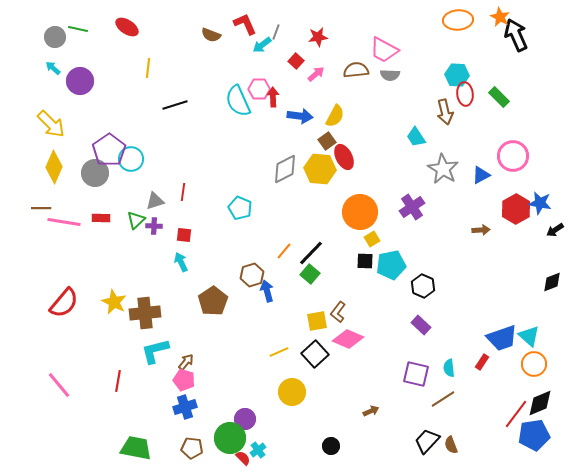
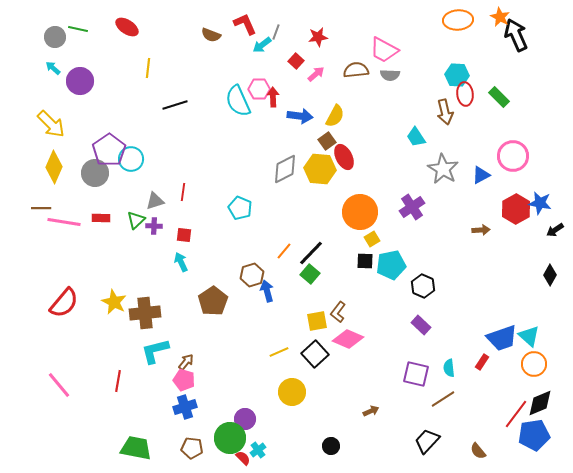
black diamond at (552, 282): moved 2 px left, 7 px up; rotated 40 degrees counterclockwise
brown semicircle at (451, 445): moved 27 px right, 6 px down; rotated 18 degrees counterclockwise
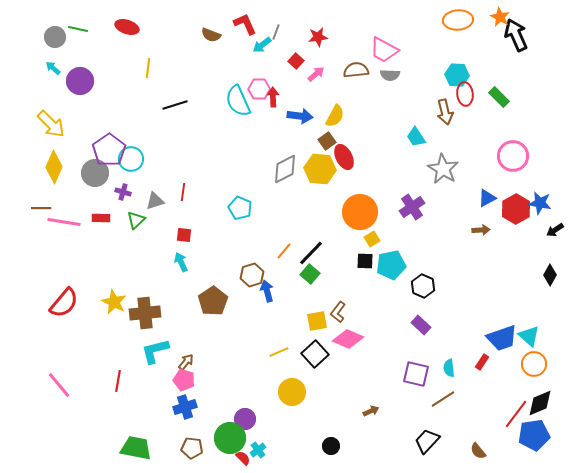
red ellipse at (127, 27): rotated 15 degrees counterclockwise
blue triangle at (481, 175): moved 6 px right, 23 px down
purple cross at (154, 226): moved 31 px left, 34 px up; rotated 14 degrees clockwise
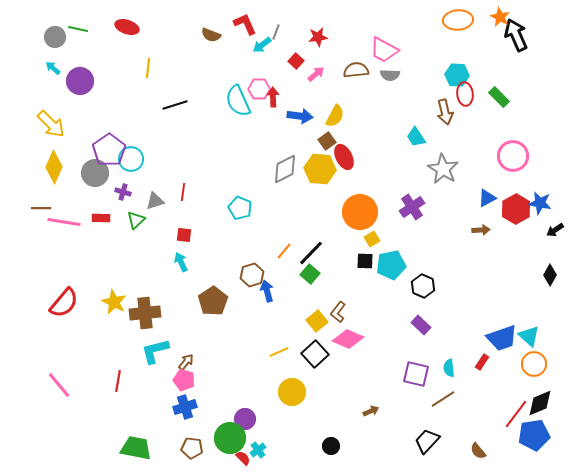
yellow square at (317, 321): rotated 30 degrees counterclockwise
